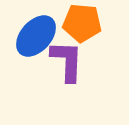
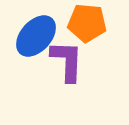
orange pentagon: moved 5 px right
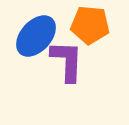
orange pentagon: moved 3 px right, 2 px down
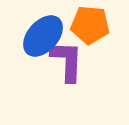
blue ellipse: moved 7 px right
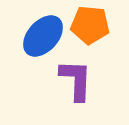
purple L-shape: moved 9 px right, 19 px down
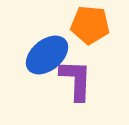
blue ellipse: moved 4 px right, 19 px down; rotated 9 degrees clockwise
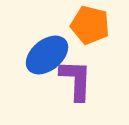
orange pentagon: rotated 9 degrees clockwise
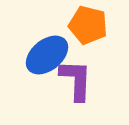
orange pentagon: moved 2 px left
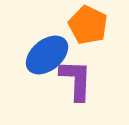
orange pentagon: rotated 12 degrees clockwise
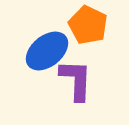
blue ellipse: moved 4 px up
